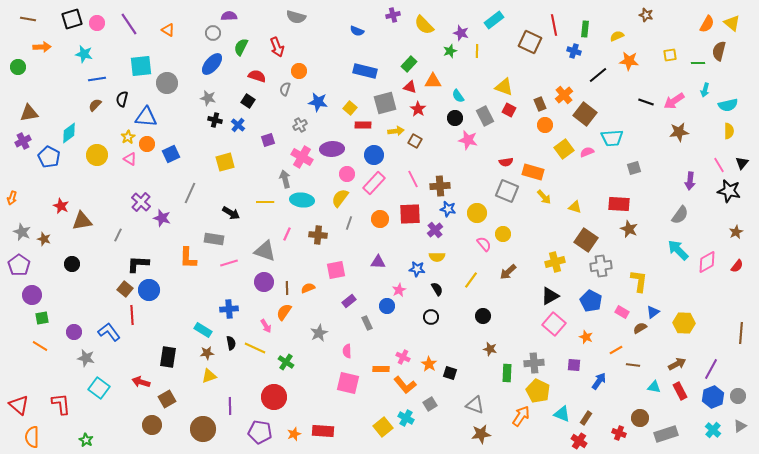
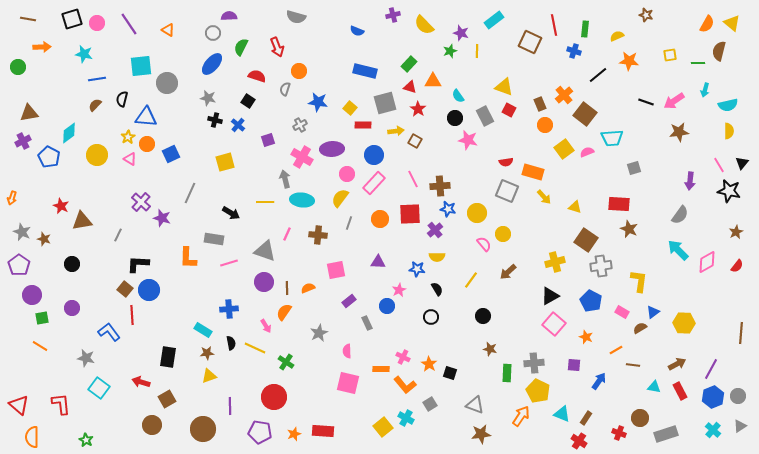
purple circle at (74, 332): moved 2 px left, 24 px up
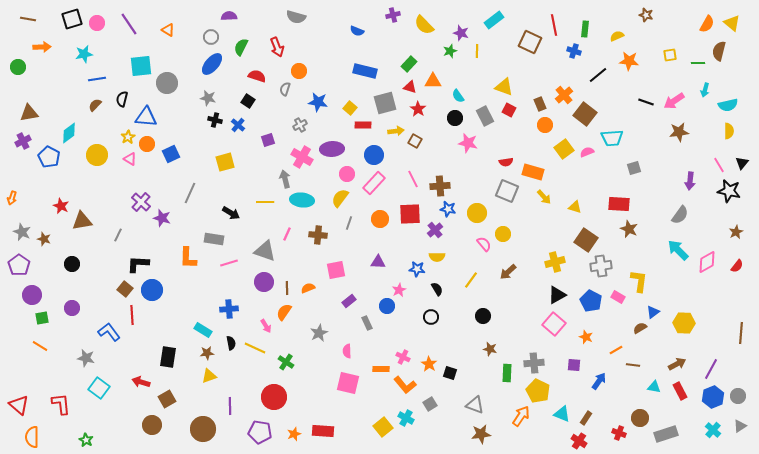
gray circle at (213, 33): moved 2 px left, 4 px down
cyan star at (84, 54): rotated 24 degrees counterclockwise
pink star at (468, 140): moved 3 px down
blue circle at (149, 290): moved 3 px right
black triangle at (550, 296): moved 7 px right, 1 px up
pink rectangle at (622, 312): moved 4 px left, 15 px up
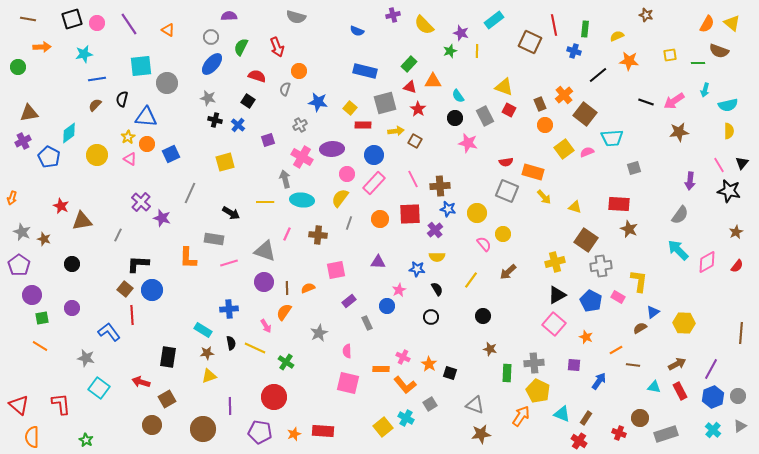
brown semicircle at (719, 51): rotated 84 degrees counterclockwise
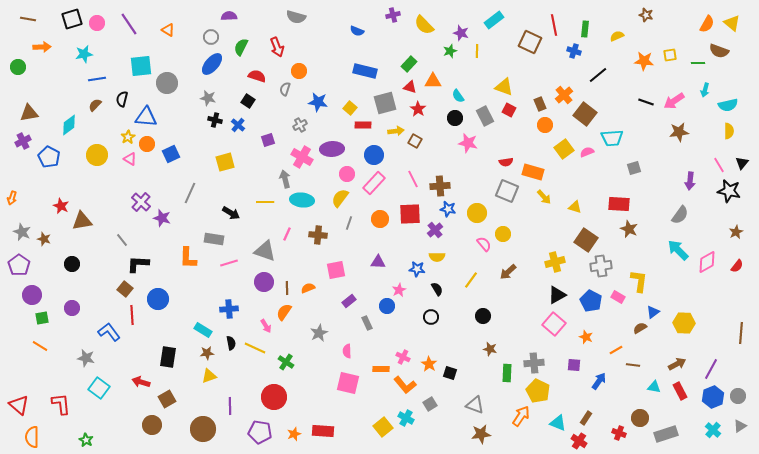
orange star at (629, 61): moved 15 px right
cyan diamond at (69, 133): moved 8 px up
gray line at (118, 235): moved 4 px right, 5 px down; rotated 64 degrees counterclockwise
blue circle at (152, 290): moved 6 px right, 9 px down
cyan triangle at (562, 414): moved 4 px left, 9 px down
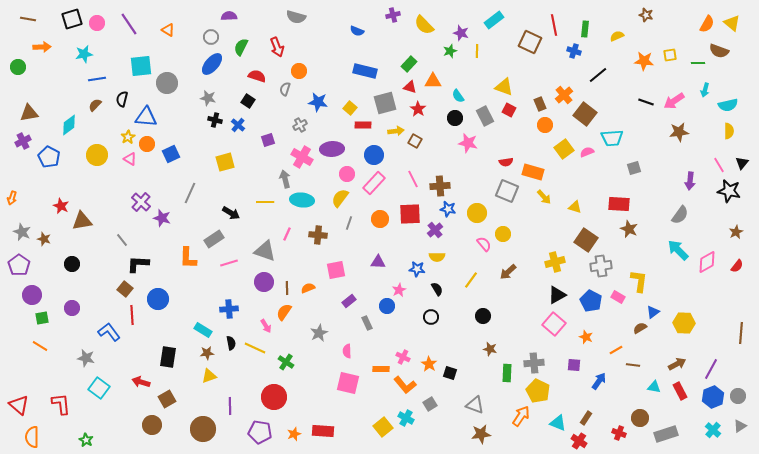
gray rectangle at (214, 239): rotated 42 degrees counterclockwise
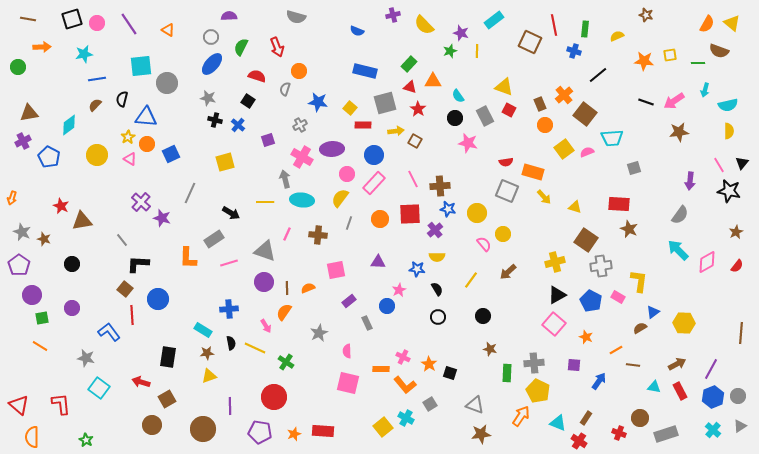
black circle at (431, 317): moved 7 px right
